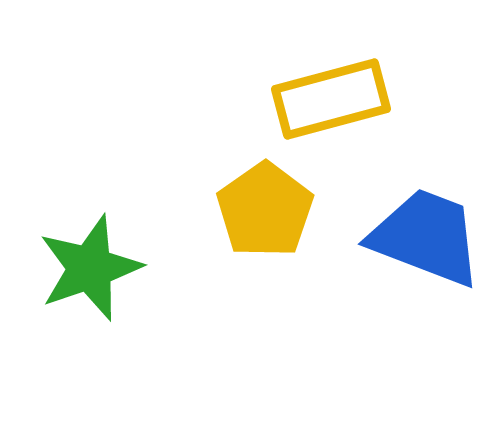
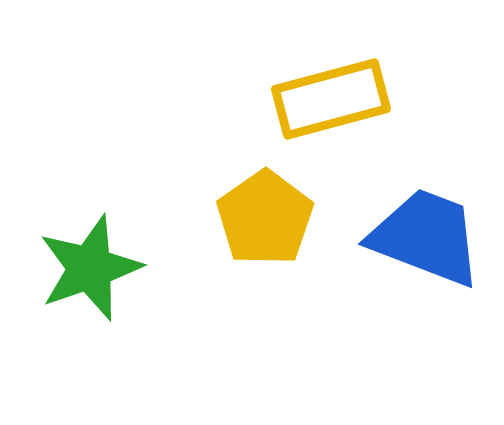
yellow pentagon: moved 8 px down
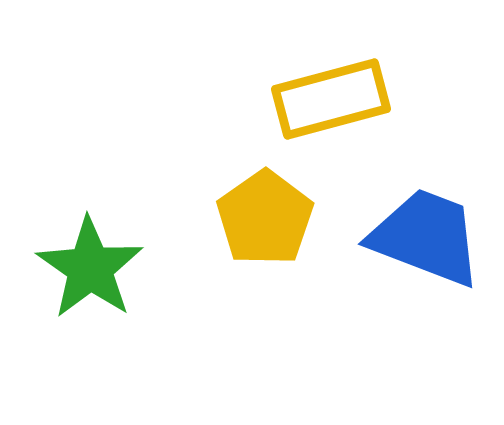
green star: rotated 18 degrees counterclockwise
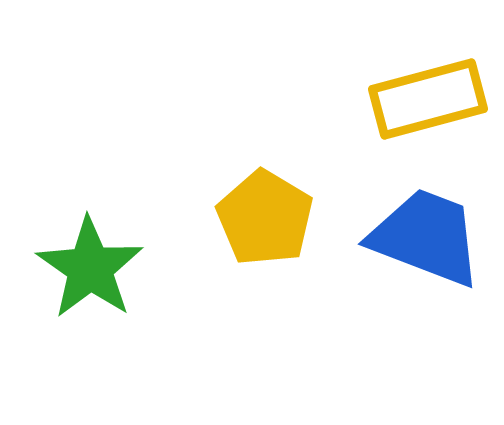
yellow rectangle: moved 97 px right
yellow pentagon: rotated 6 degrees counterclockwise
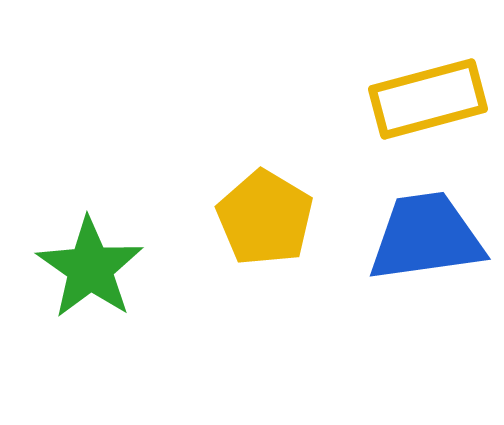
blue trapezoid: rotated 29 degrees counterclockwise
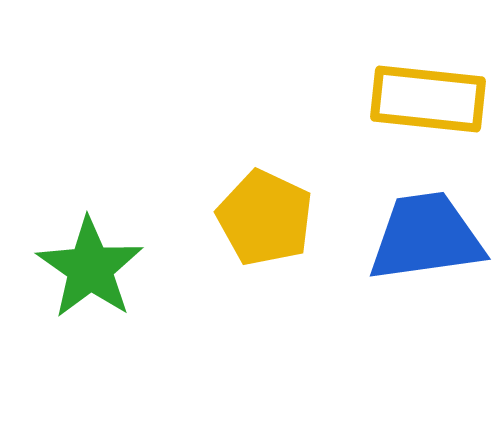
yellow rectangle: rotated 21 degrees clockwise
yellow pentagon: rotated 6 degrees counterclockwise
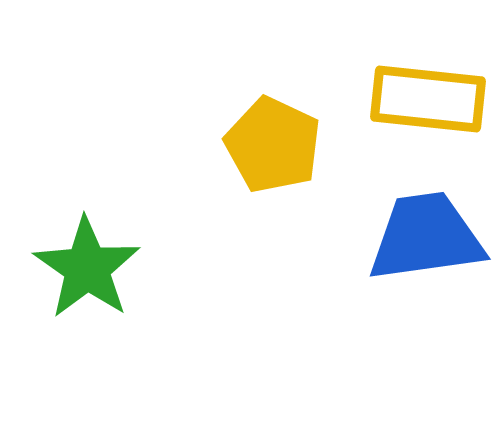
yellow pentagon: moved 8 px right, 73 px up
green star: moved 3 px left
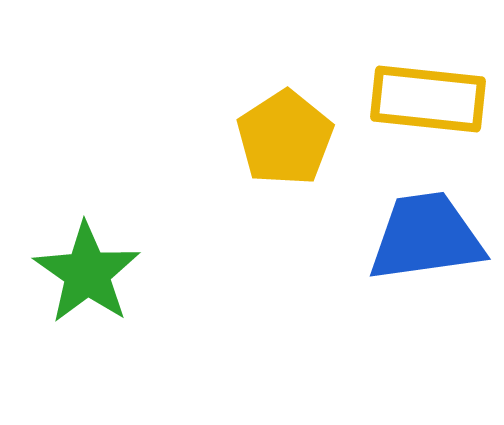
yellow pentagon: moved 12 px right, 7 px up; rotated 14 degrees clockwise
green star: moved 5 px down
